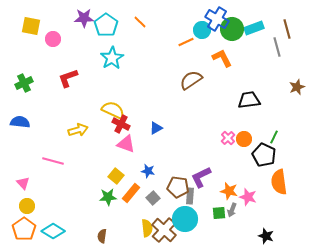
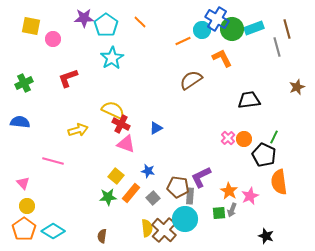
orange line at (186, 42): moved 3 px left, 1 px up
orange star at (229, 191): rotated 18 degrees clockwise
pink star at (248, 197): moved 2 px right, 1 px up; rotated 30 degrees clockwise
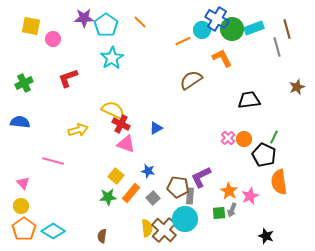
yellow circle at (27, 206): moved 6 px left
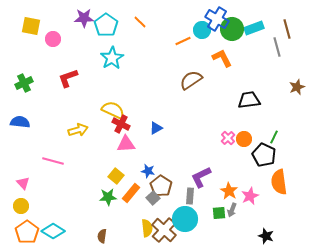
pink triangle at (126, 144): rotated 24 degrees counterclockwise
brown pentagon at (178, 187): moved 17 px left, 1 px up; rotated 25 degrees clockwise
orange pentagon at (24, 229): moved 3 px right, 3 px down
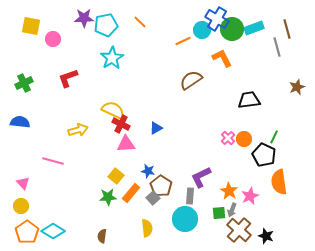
cyan pentagon at (106, 25): rotated 25 degrees clockwise
brown cross at (164, 230): moved 75 px right
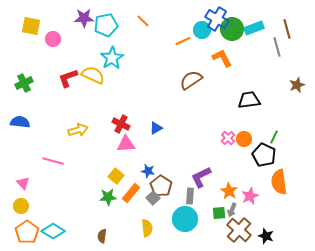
orange line at (140, 22): moved 3 px right, 1 px up
brown star at (297, 87): moved 2 px up
yellow semicircle at (113, 110): moved 20 px left, 35 px up
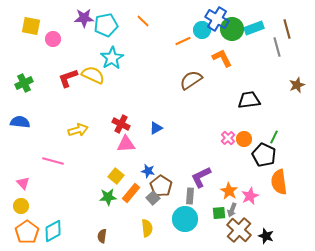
cyan diamond at (53, 231): rotated 60 degrees counterclockwise
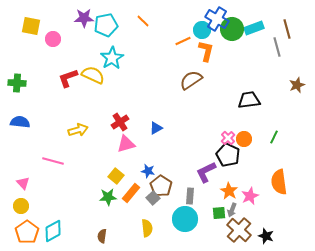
orange L-shape at (222, 58): moved 16 px left, 7 px up; rotated 40 degrees clockwise
green cross at (24, 83): moved 7 px left; rotated 30 degrees clockwise
red cross at (121, 124): moved 1 px left, 2 px up; rotated 30 degrees clockwise
pink triangle at (126, 144): rotated 12 degrees counterclockwise
black pentagon at (264, 155): moved 36 px left
purple L-shape at (201, 177): moved 5 px right, 5 px up
